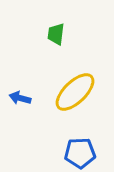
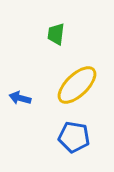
yellow ellipse: moved 2 px right, 7 px up
blue pentagon: moved 6 px left, 16 px up; rotated 12 degrees clockwise
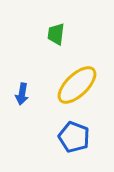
blue arrow: moved 2 px right, 4 px up; rotated 95 degrees counterclockwise
blue pentagon: rotated 12 degrees clockwise
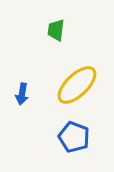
green trapezoid: moved 4 px up
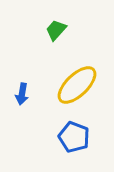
green trapezoid: rotated 35 degrees clockwise
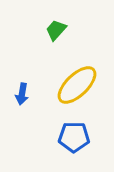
blue pentagon: rotated 20 degrees counterclockwise
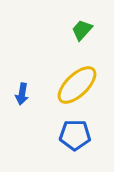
green trapezoid: moved 26 px right
blue pentagon: moved 1 px right, 2 px up
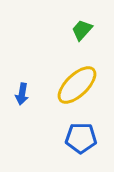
blue pentagon: moved 6 px right, 3 px down
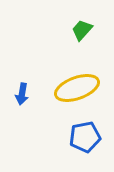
yellow ellipse: moved 3 px down; rotated 24 degrees clockwise
blue pentagon: moved 4 px right, 1 px up; rotated 12 degrees counterclockwise
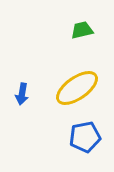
green trapezoid: rotated 35 degrees clockwise
yellow ellipse: rotated 15 degrees counterclockwise
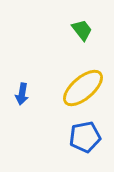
green trapezoid: rotated 65 degrees clockwise
yellow ellipse: moved 6 px right; rotated 6 degrees counterclockwise
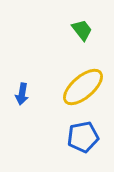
yellow ellipse: moved 1 px up
blue pentagon: moved 2 px left
